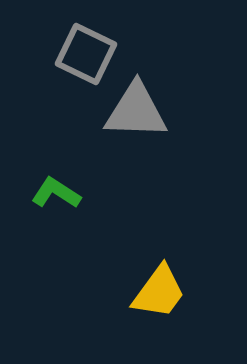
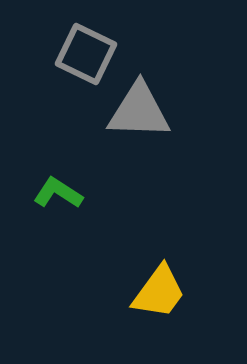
gray triangle: moved 3 px right
green L-shape: moved 2 px right
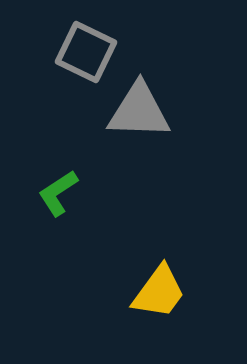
gray square: moved 2 px up
green L-shape: rotated 66 degrees counterclockwise
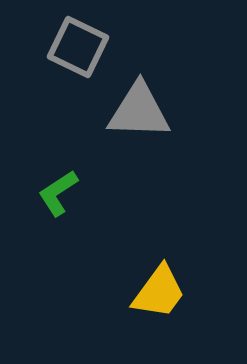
gray square: moved 8 px left, 5 px up
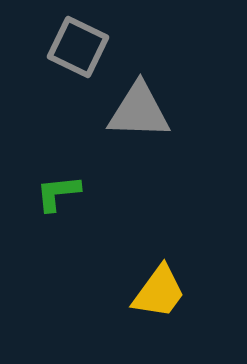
green L-shape: rotated 27 degrees clockwise
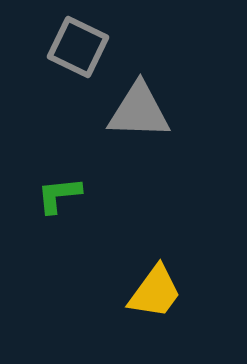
green L-shape: moved 1 px right, 2 px down
yellow trapezoid: moved 4 px left
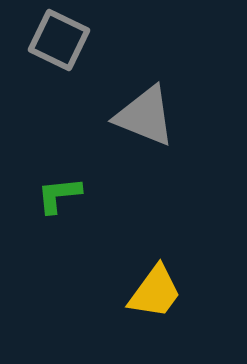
gray square: moved 19 px left, 7 px up
gray triangle: moved 6 px right, 5 px down; rotated 20 degrees clockwise
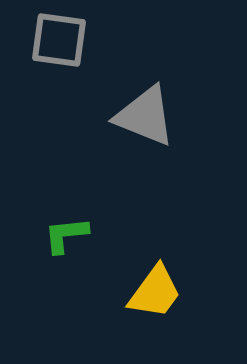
gray square: rotated 18 degrees counterclockwise
green L-shape: moved 7 px right, 40 px down
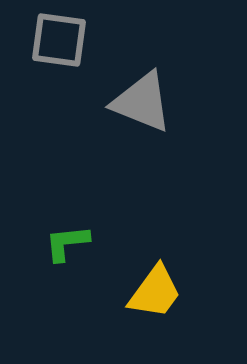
gray triangle: moved 3 px left, 14 px up
green L-shape: moved 1 px right, 8 px down
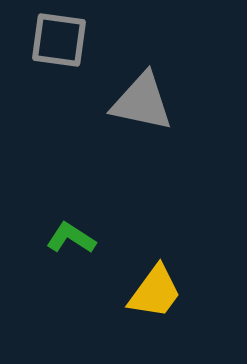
gray triangle: rotated 10 degrees counterclockwise
green L-shape: moved 4 px right, 5 px up; rotated 39 degrees clockwise
